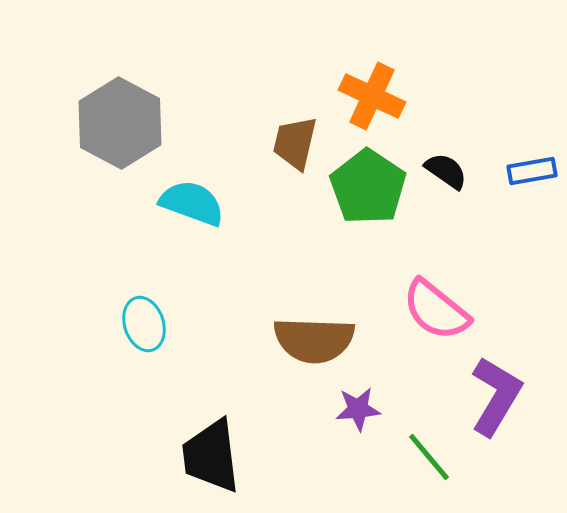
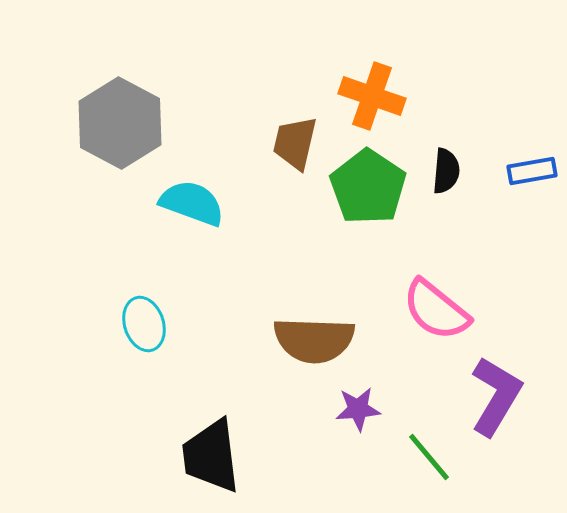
orange cross: rotated 6 degrees counterclockwise
black semicircle: rotated 60 degrees clockwise
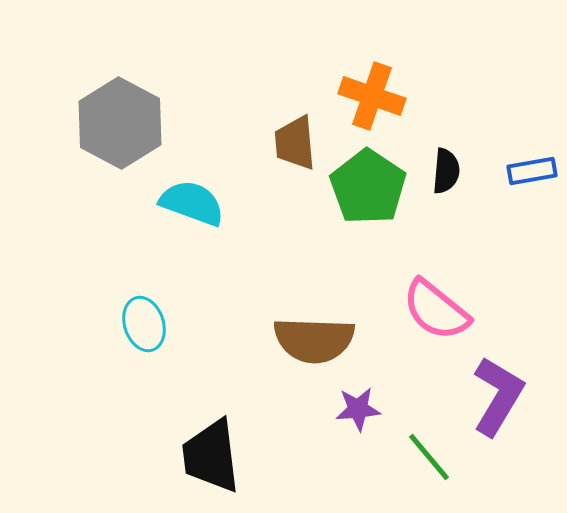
brown trapezoid: rotated 18 degrees counterclockwise
purple L-shape: moved 2 px right
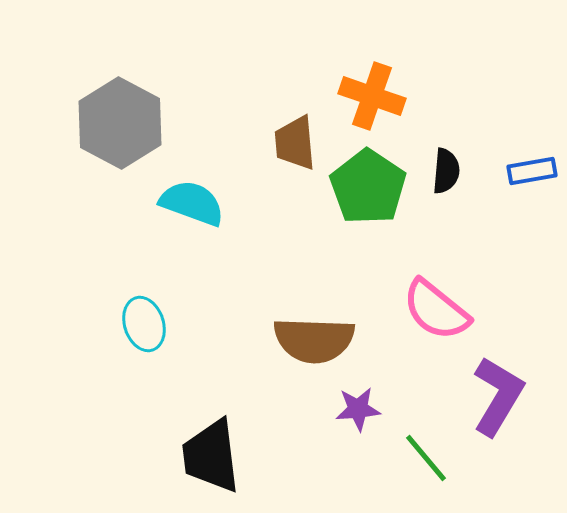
green line: moved 3 px left, 1 px down
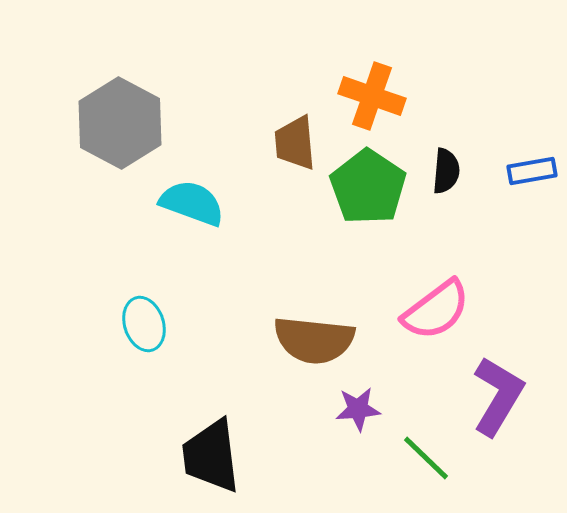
pink semicircle: rotated 76 degrees counterclockwise
brown semicircle: rotated 4 degrees clockwise
green line: rotated 6 degrees counterclockwise
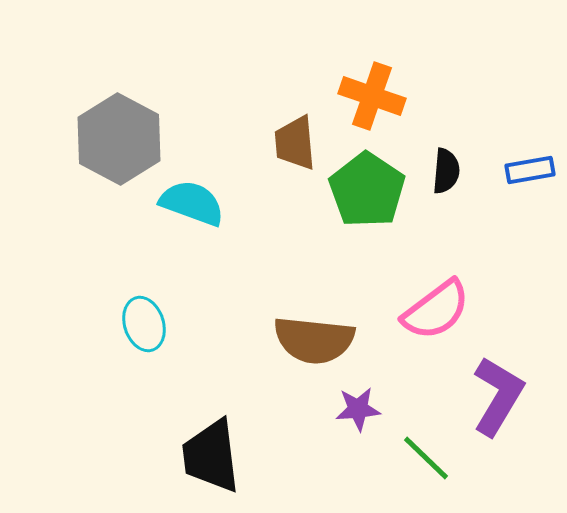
gray hexagon: moved 1 px left, 16 px down
blue rectangle: moved 2 px left, 1 px up
green pentagon: moved 1 px left, 3 px down
